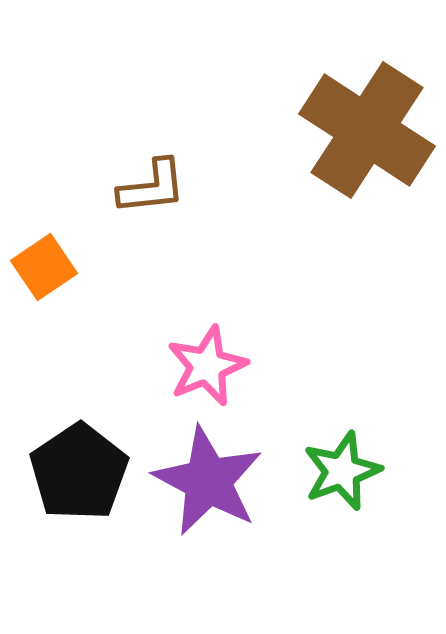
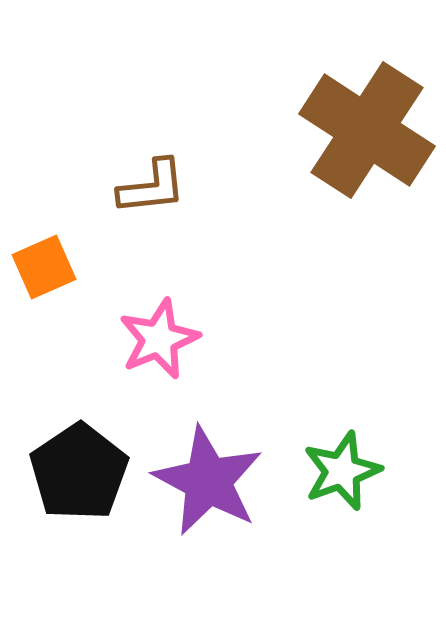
orange square: rotated 10 degrees clockwise
pink star: moved 48 px left, 27 px up
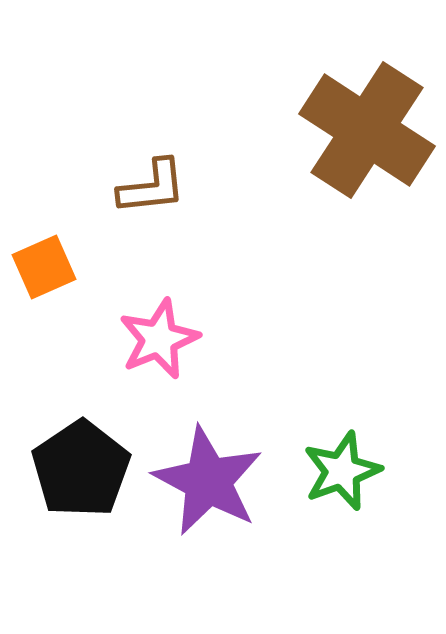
black pentagon: moved 2 px right, 3 px up
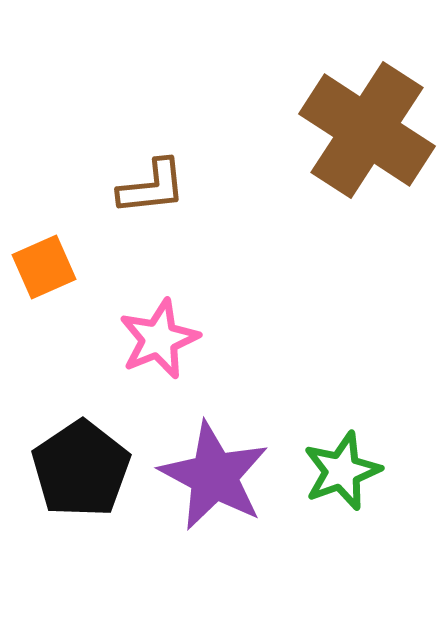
purple star: moved 6 px right, 5 px up
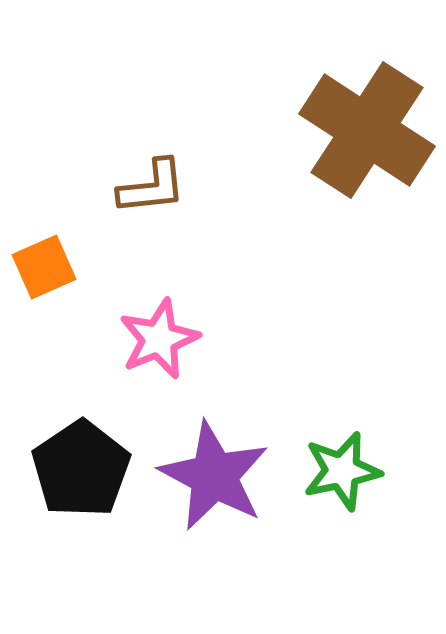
green star: rotated 8 degrees clockwise
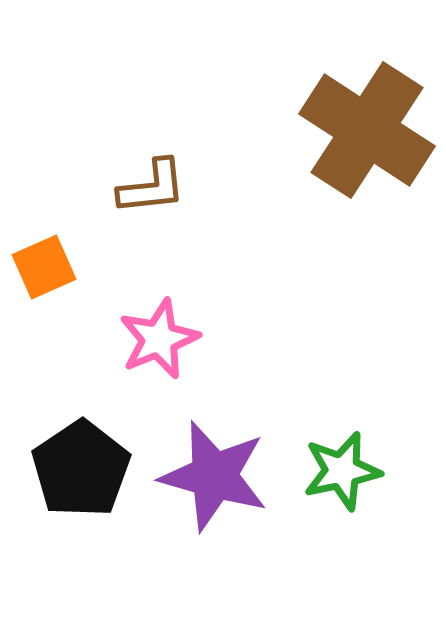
purple star: rotated 12 degrees counterclockwise
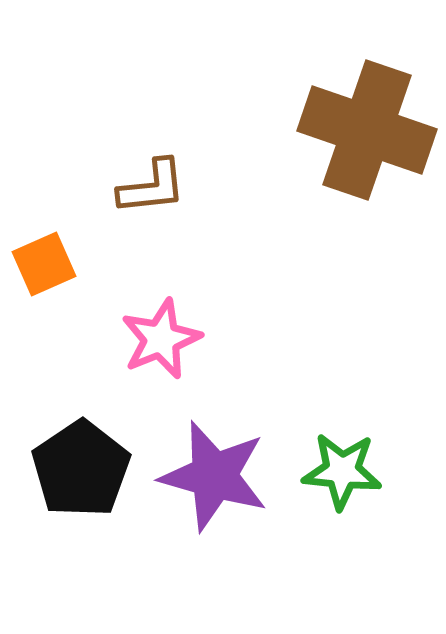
brown cross: rotated 14 degrees counterclockwise
orange square: moved 3 px up
pink star: moved 2 px right
green star: rotated 18 degrees clockwise
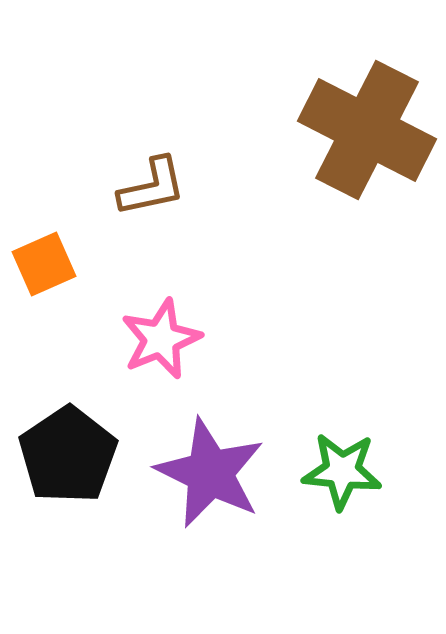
brown cross: rotated 8 degrees clockwise
brown L-shape: rotated 6 degrees counterclockwise
black pentagon: moved 13 px left, 14 px up
purple star: moved 4 px left, 3 px up; rotated 10 degrees clockwise
